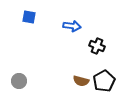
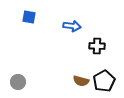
black cross: rotated 21 degrees counterclockwise
gray circle: moved 1 px left, 1 px down
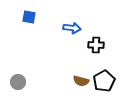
blue arrow: moved 2 px down
black cross: moved 1 px left, 1 px up
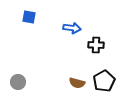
brown semicircle: moved 4 px left, 2 px down
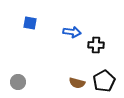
blue square: moved 1 px right, 6 px down
blue arrow: moved 4 px down
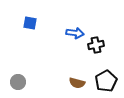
blue arrow: moved 3 px right, 1 px down
black cross: rotated 14 degrees counterclockwise
black pentagon: moved 2 px right
